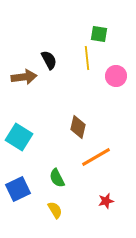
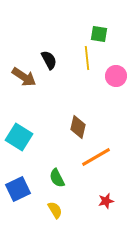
brown arrow: rotated 40 degrees clockwise
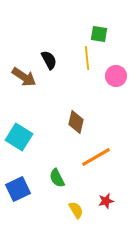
brown diamond: moved 2 px left, 5 px up
yellow semicircle: moved 21 px right
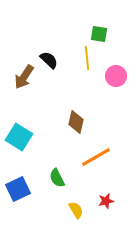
black semicircle: rotated 18 degrees counterclockwise
brown arrow: rotated 90 degrees clockwise
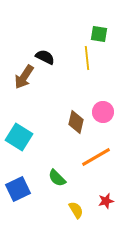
black semicircle: moved 4 px left, 3 px up; rotated 18 degrees counterclockwise
pink circle: moved 13 px left, 36 px down
green semicircle: rotated 18 degrees counterclockwise
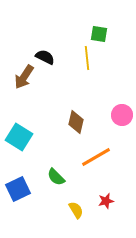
pink circle: moved 19 px right, 3 px down
green semicircle: moved 1 px left, 1 px up
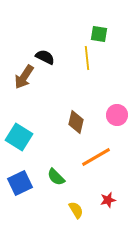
pink circle: moved 5 px left
blue square: moved 2 px right, 6 px up
red star: moved 2 px right, 1 px up
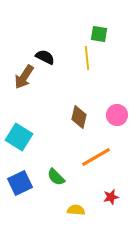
brown diamond: moved 3 px right, 5 px up
red star: moved 3 px right, 3 px up
yellow semicircle: rotated 54 degrees counterclockwise
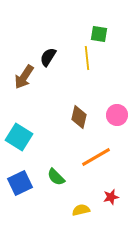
black semicircle: moved 3 px right; rotated 84 degrees counterclockwise
yellow semicircle: moved 5 px right; rotated 18 degrees counterclockwise
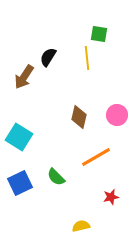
yellow semicircle: moved 16 px down
